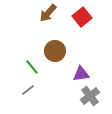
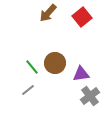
brown circle: moved 12 px down
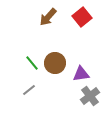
brown arrow: moved 4 px down
green line: moved 4 px up
gray line: moved 1 px right
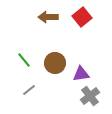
brown arrow: rotated 48 degrees clockwise
green line: moved 8 px left, 3 px up
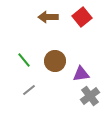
brown circle: moved 2 px up
